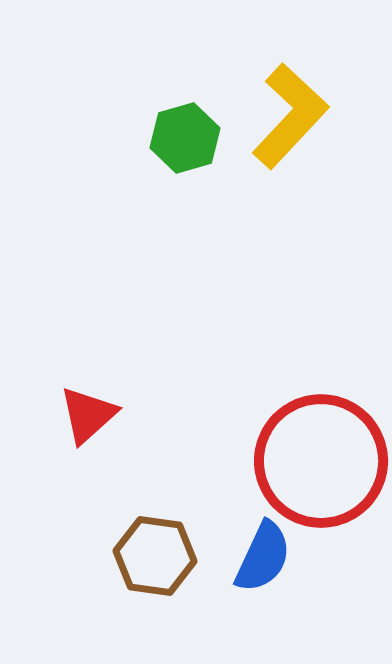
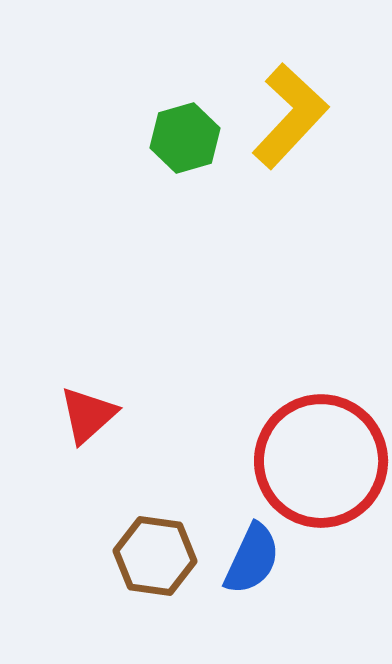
blue semicircle: moved 11 px left, 2 px down
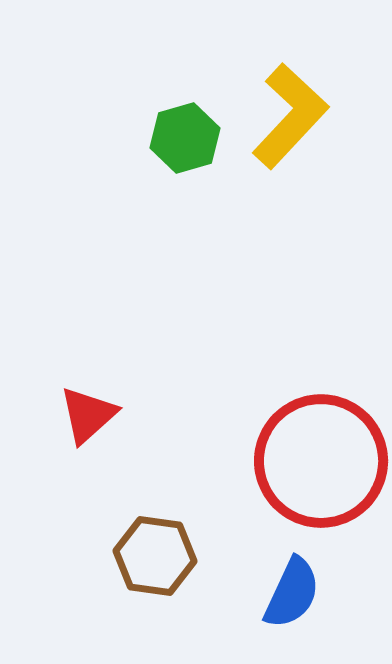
blue semicircle: moved 40 px right, 34 px down
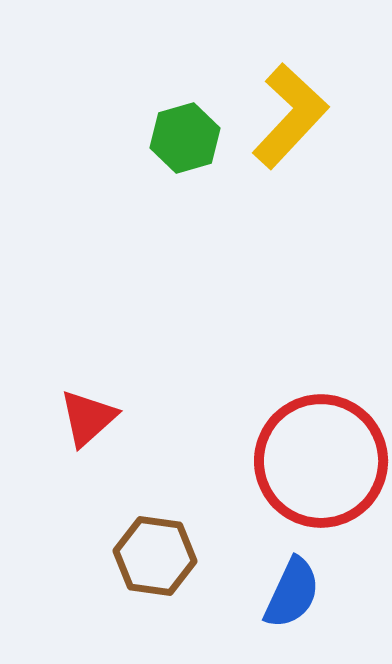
red triangle: moved 3 px down
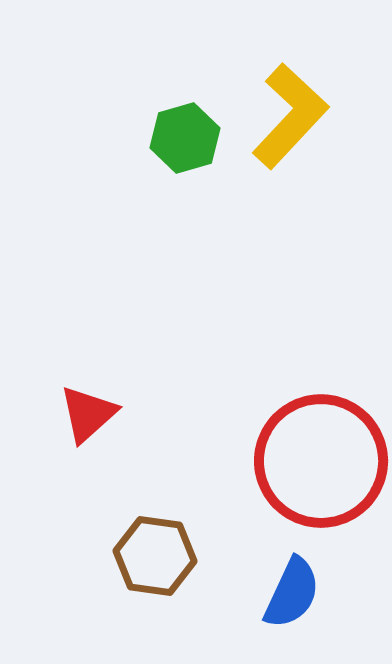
red triangle: moved 4 px up
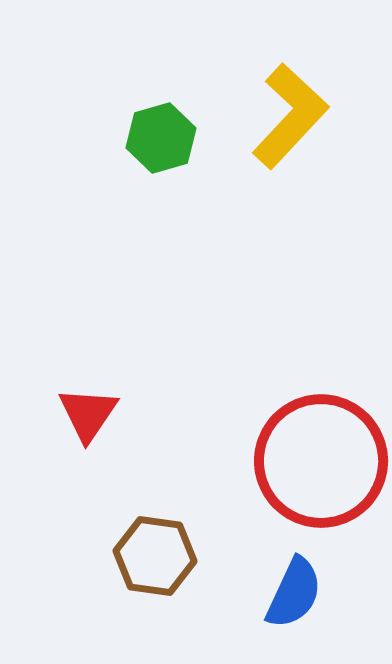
green hexagon: moved 24 px left
red triangle: rotated 14 degrees counterclockwise
blue semicircle: moved 2 px right
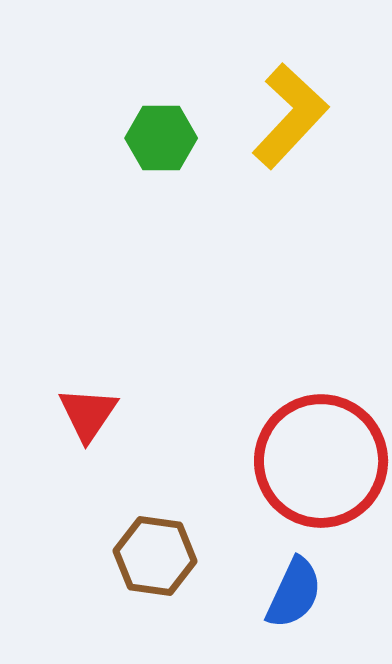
green hexagon: rotated 16 degrees clockwise
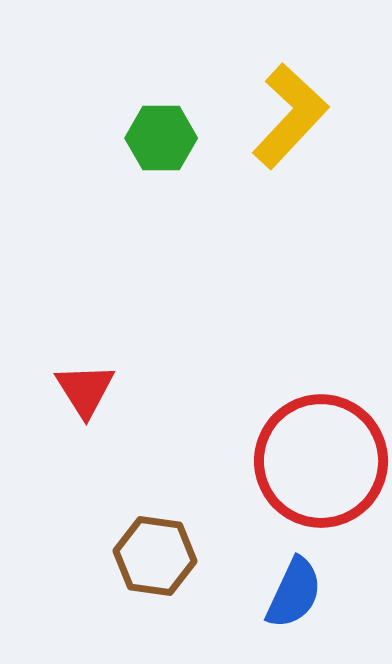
red triangle: moved 3 px left, 24 px up; rotated 6 degrees counterclockwise
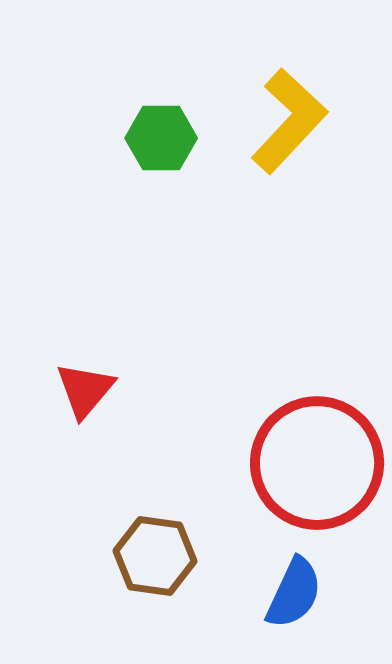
yellow L-shape: moved 1 px left, 5 px down
red triangle: rotated 12 degrees clockwise
red circle: moved 4 px left, 2 px down
